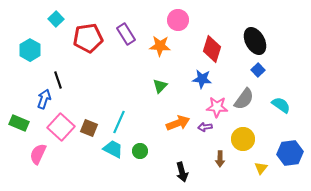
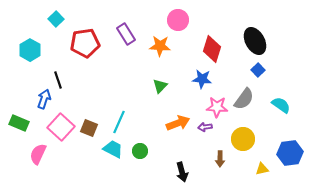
red pentagon: moved 3 px left, 5 px down
yellow triangle: moved 1 px right, 1 px down; rotated 40 degrees clockwise
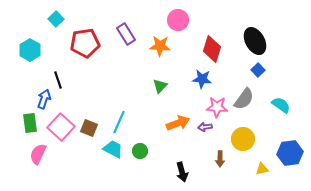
green rectangle: moved 11 px right; rotated 60 degrees clockwise
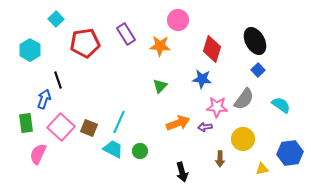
green rectangle: moved 4 px left
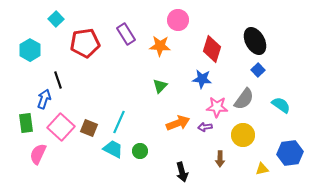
yellow circle: moved 4 px up
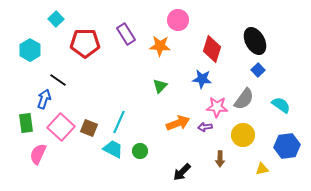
red pentagon: rotated 8 degrees clockwise
black line: rotated 36 degrees counterclockwise
blue hexagon: moved 3 px left, 7 px up
black arrow: rotated 60 degrees clockwise
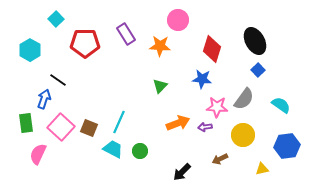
brown arrow: rotated 63 degrees clockwise
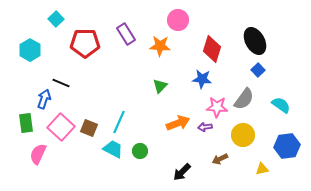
black line: moved 3 px right, 3 px down; rotated 12 degrees counterclockwise
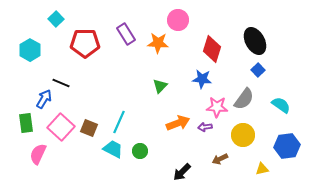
orange star: moved 2 px left, 3 px up
blue arrow: rotated 12 degrees clockwise
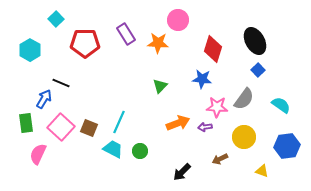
red diamond: moved 1 px right
yellow circle: moved 1 px right, 2 px down
yellow triangle: moved 2 px down; rotated 32 degrees clockwise
